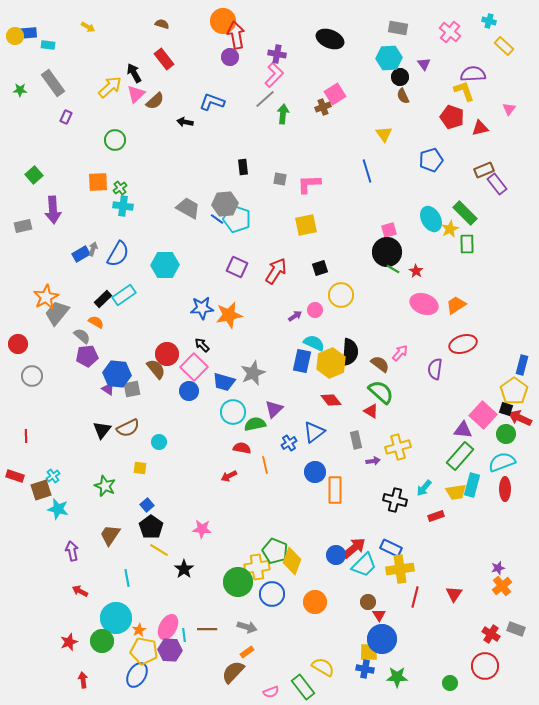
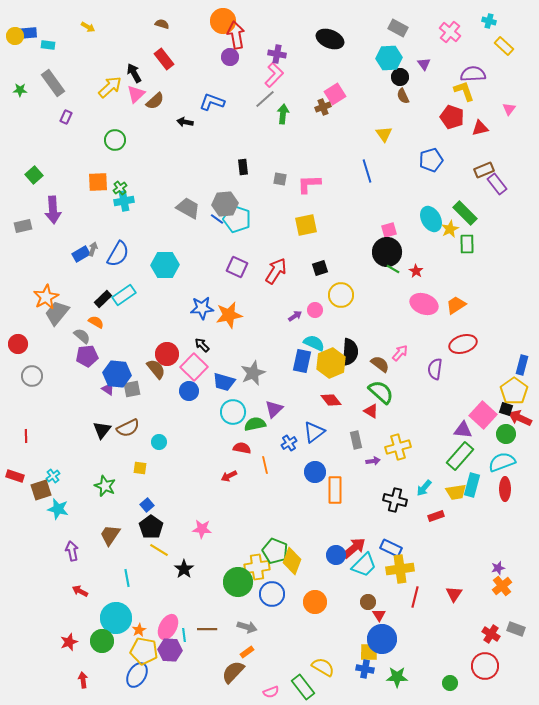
gray rectangle at (398, 28): rotated 18 degrees clockwise
cyan cross at (123, 206): moved 1 px right, 5 px up; rotated 18 degrees counterclockwise
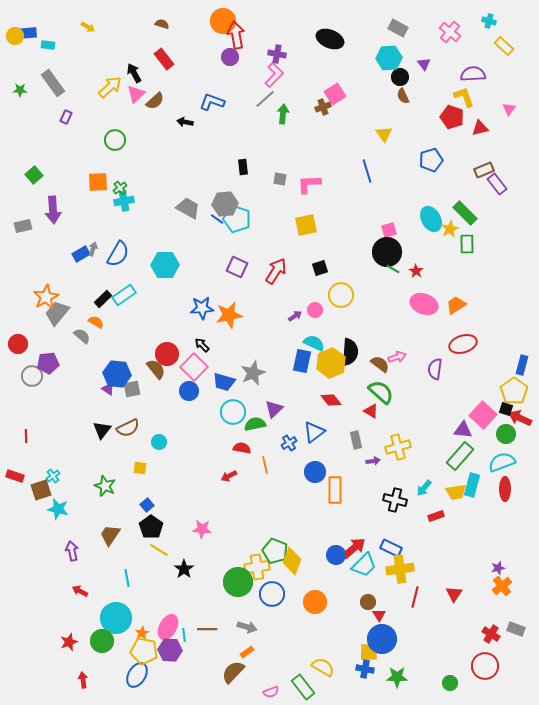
yellow L-shape at (464, 91): moved 6 px down
pink arrow at (400, 353): moved 3 px left, 4 px down; rotated 30 degrees clockwise
purple pentagon at (87, 356): moved 39 px left, 7 px down
orange star at (139, 630): moved 3 px right, 3 px down
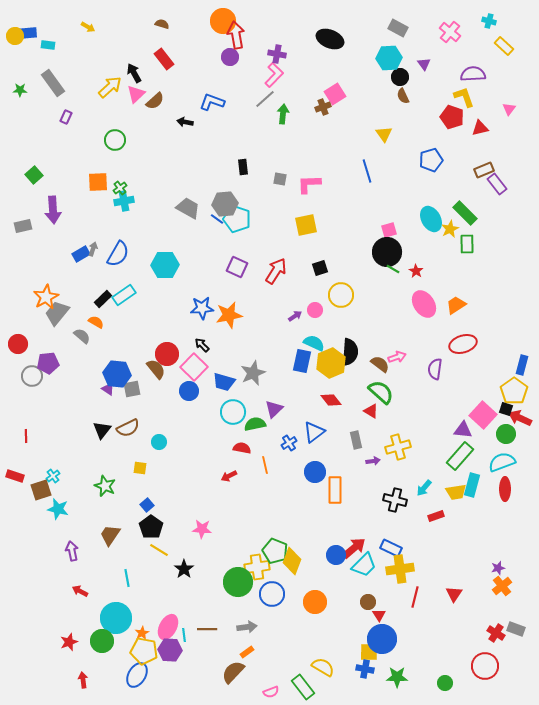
pink ellipse at (424, 304): rotated 36 degrees clockwise
gray arrow at (247, 627): rotated 24 degrees counterclockwise
red cross at (491, 634): moved 5 px right, 1 px up
green circle at (450, 683): moved 5 px left
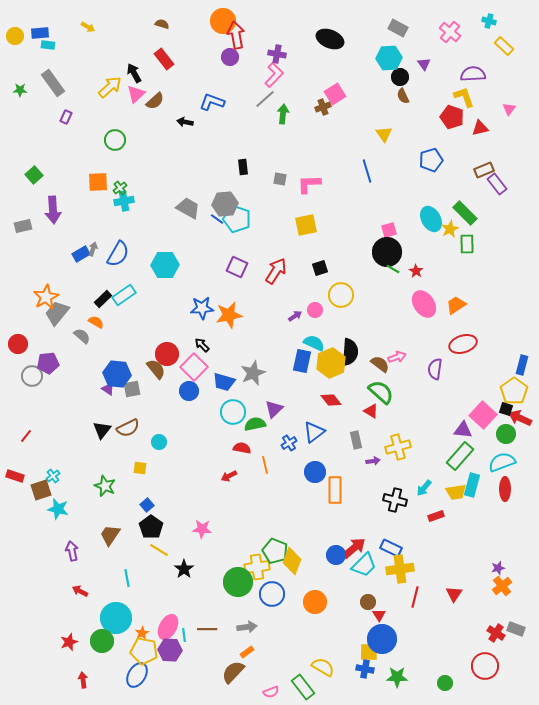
blue rectangle at (28, 33): moved 12 px right
red line at (26, 436): rotated 40 degrees clockwise
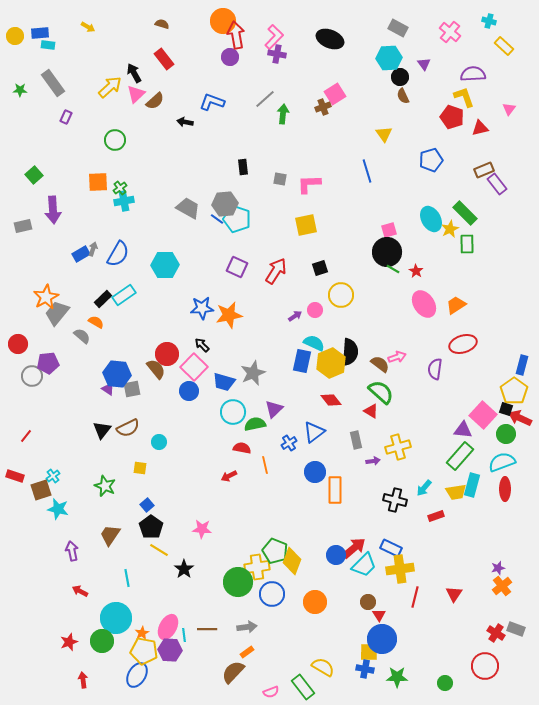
pink L-shape at (274, 75): moved 38 px up
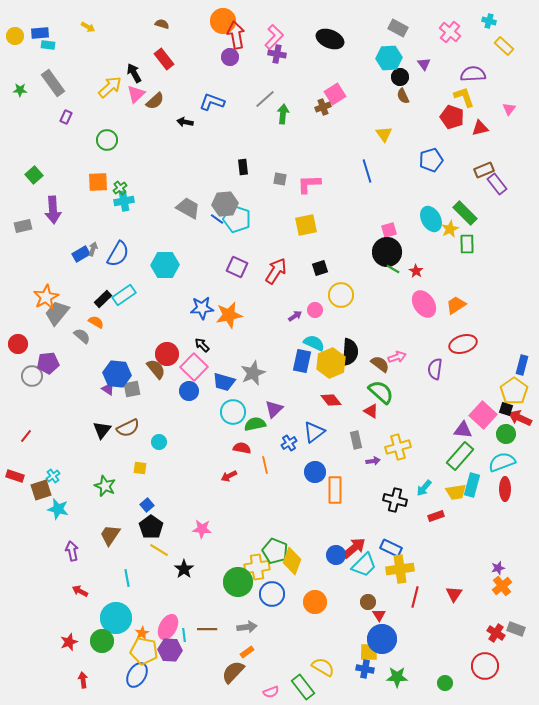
green circle at (115, 140): moved 8 px left
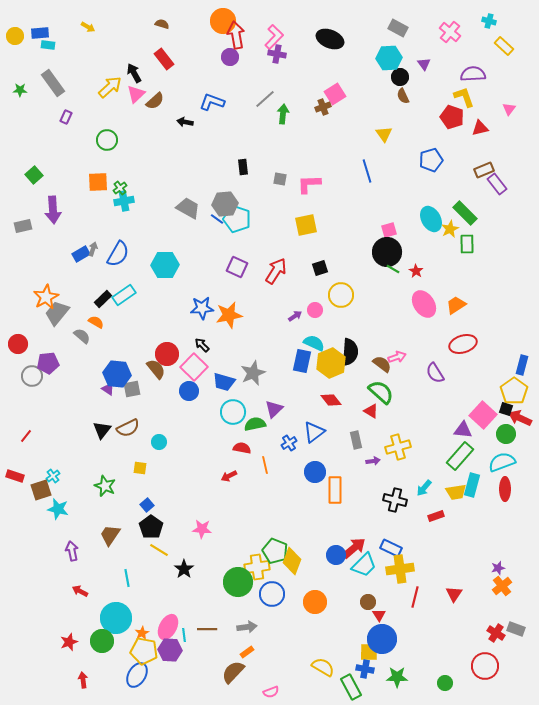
brown semicircle at (380, 364): moved 2 px right
purple semicircle at (435, 369): moved 4 px down; rotated 40 degrees counterclockwise
green rectangle at (303, 687): moved 48 px right; rotated 10 degrees clockwise
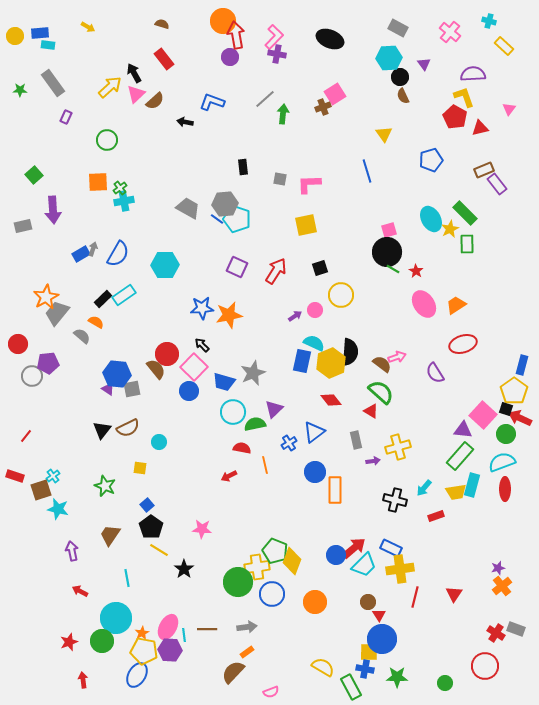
red pentagon at (452, 117): moved 3 px right; rotated 10 degrees clockwise
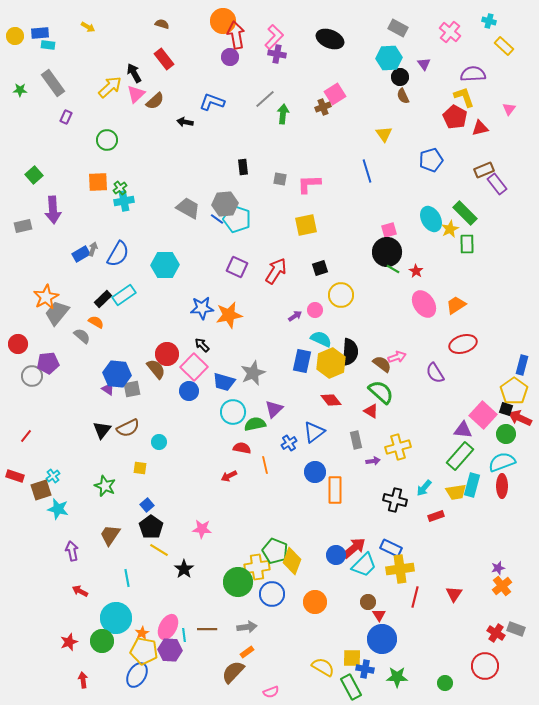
cyan semicircle at (314, 343): moved 7 px right, 4 px up
red ellipse at (505, 489): moved 3 px left, 3 px up
yellow square at (369, 652): moved 17 px left, 6 px down
